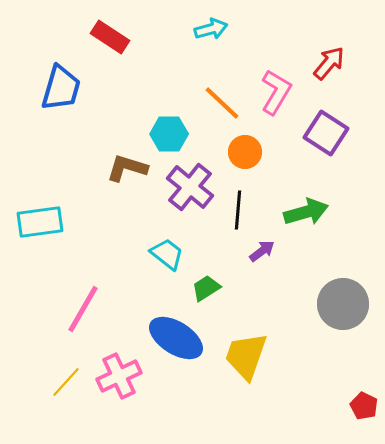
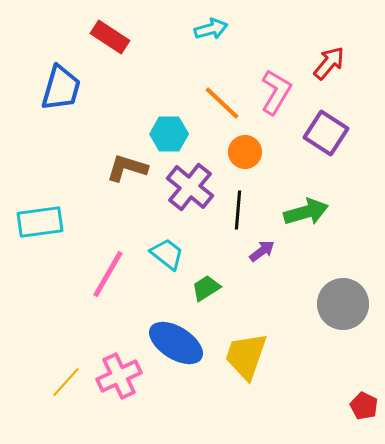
pink line: moved 25 px right, 35 px up
blue ellipse: moved 5 px down
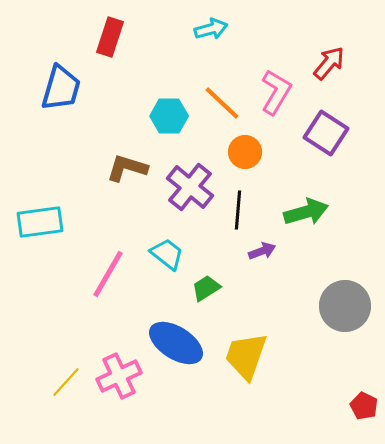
red rectangle: rotated 75 degrees clockwise
cyan hexagon: moved 18 px up
purple arrow: rotated 16 degrees clockwise
gray circle: moved 2 px right, 2 px down
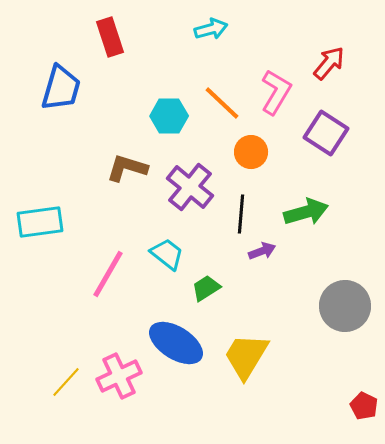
red rectangle: rotated 36 degrees counterclockwise
orange circle: moved 6 px right
black line: moved 3 px right, 4 px down
yellow trapezoid: rotated 12 degrees clockwise
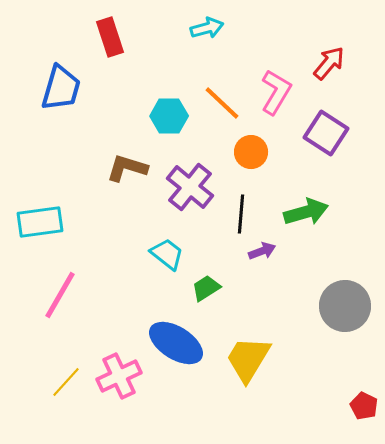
cyan arrow: moved 4 px left, 1 px up
pink line: moved 48 px left, 21 px down
yellow trapezoid: moved 2 px right, 3 px down
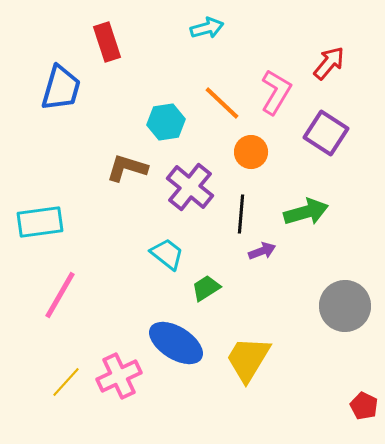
red rectangle: moved 3 px left, 5 px down
cyan hexagon: moved 3 px left, 6 px down; rotated 9 degrees counterclockwise
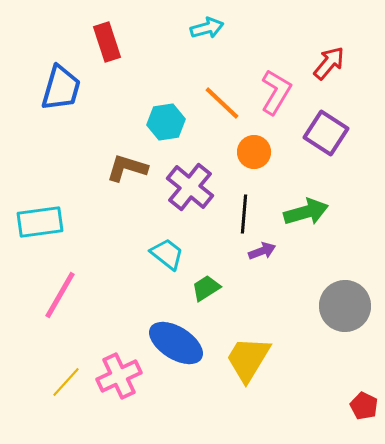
orange circle: moved 3 px right
black line: moved 3 px right
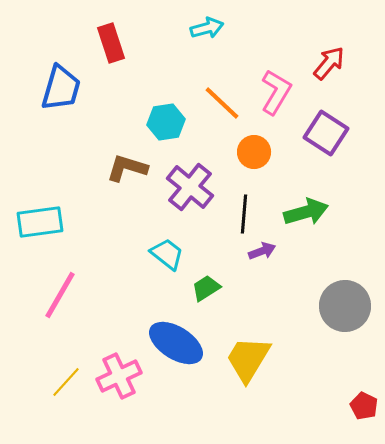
red rectangle: moved 4 px right, 1 px down
